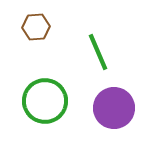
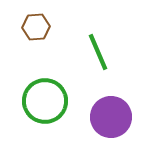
purple circle: moved 3 px left, 9 px down
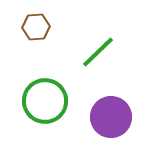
green line: rotated 69 degrees clockwise
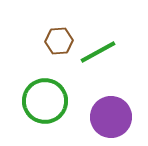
brown hexagon: moved 23 px right, 14 px down
green line: rotated 15 degrees clockwise
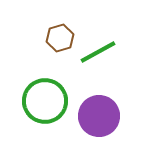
brown hexagon: moved 1 px right, 3 px up; rotated 12 degrees counterclockwise
purple circle: moved 12 px left, 1 px up
